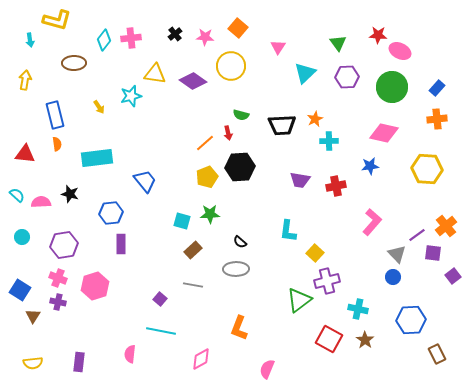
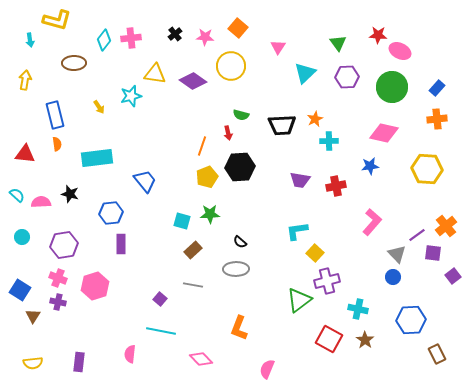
orange line at (205, 143): moved 3 px left, 3 px down; rotated 30 degrees counterclockwise
cyan L-shape at (288, 231): moved 9 px right; rotated 75 degrees clockwise
pink diamond at (201, 359): rotated 75 degrees clockwise
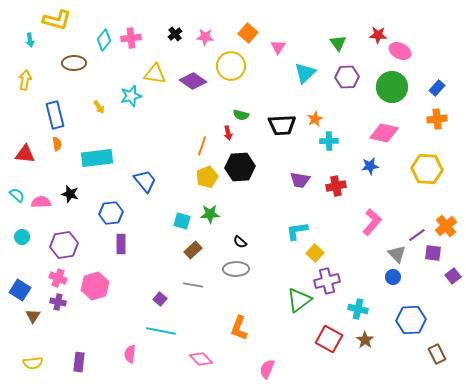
orange square at (238, 28): moved 10 px right, 5 px down
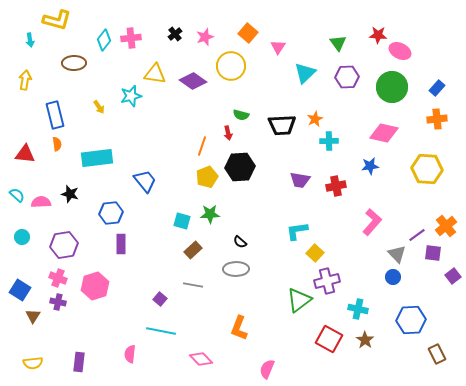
pink star at (205, 37): rotated 24 degrees counterclockwise
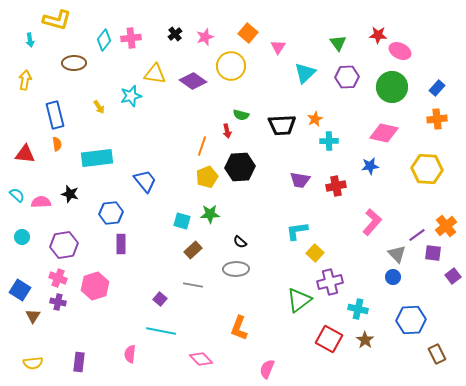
red arrow at (228, 133): moved 1 px left, 2 px up
purple cross at (327, 281): moved 3 px right, 1 px down
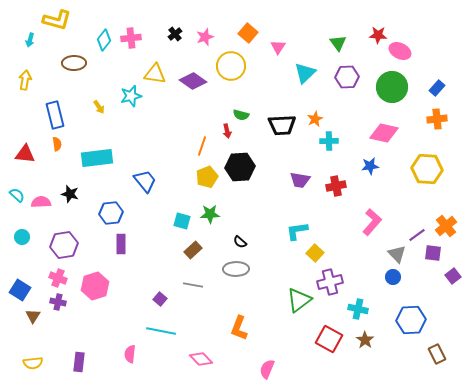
cyan arrow at (30, 40): rotated 24 degrees clockwise
